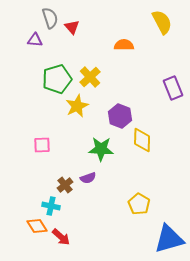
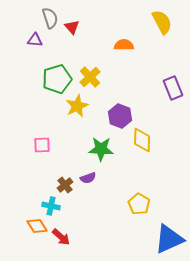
blue triangle: rotated 8 degrees counterclockwise
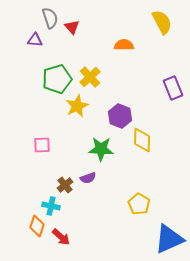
orange diamond: rotated 50 degrees clockwise
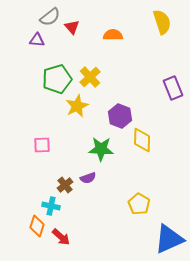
gray semicircle: moved 1 px up; rotated 70 degrees clockwise
yellow semicircle: rotated 10 degrees clockwise
purple triangle: moved 2 px right
orange semicircle: moved 11 px left, 10 px up
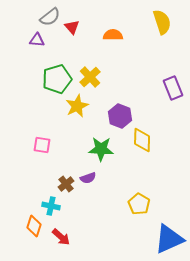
pink square: rotated 12 degrees clockwise
brown cross: moved 1 px right, 1 px up
orange diamond: moved 3 px left
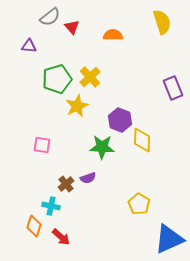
purple triangle: moved 8 px left, 6 px down
purple hexagon: moved 4 px down
green star: moved 1 px right, 2 px up
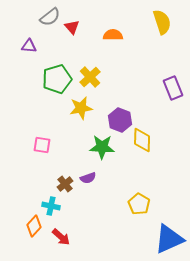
yellow star: moved 4 px right, 2 px down; rotated 15 degrees clockwise
brown cross: moved 1 px left
orange diamond: rotated 25 degrees clockwise
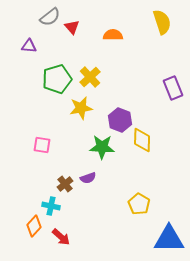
blue triangle: rotated 24 degrees clockwise
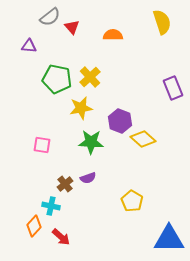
green pentagon: rotated 28 degrees clockwise
purple hexagon: moved 1 px down
yellow diamond: moved 1 px right, 1 px up; rotated 50 degrees counterclockwise
green star: moved 11 px left, 5 px up
yellow pentagon: moved 7 px left, 3 px up
